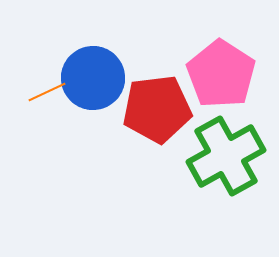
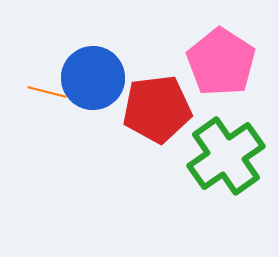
pink pentagon: moved 12 px up
orange line: rotated 39 degrees clockwise
green cross: rotated 6 degrees counterclockwise
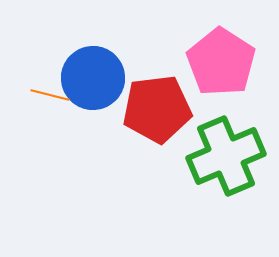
orange line: moved 3 px right, 3 px down
green cross: rotated 12 degrees clockwise
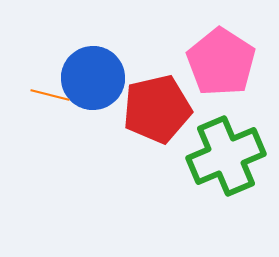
red pentagon: rotated 6 degrees counterclockwise
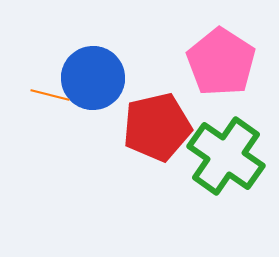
red pentagon: moved 18 px down
green cross: rotated 32 degrees counterclockwise
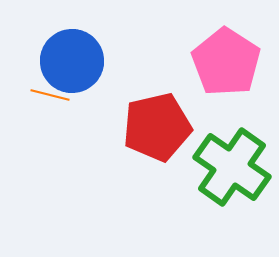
pink pentagon: moved 5 px right
blue circle: moved 21 px left, 17 px up
green cross: moved 6 px right, 11 px down
